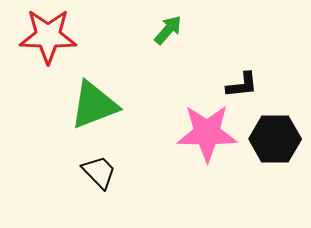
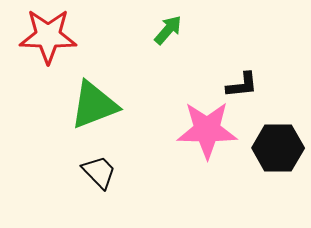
pink star: moved 3 px up
black hexagon: moved 3 px right, 9 px down
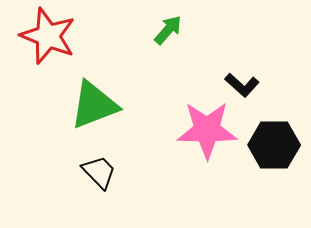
red star: rotated 20 degrees clockwise
black L-shape: rotated 48 degrees clockwise
black hexagon: moved 4 px left, 3 px up
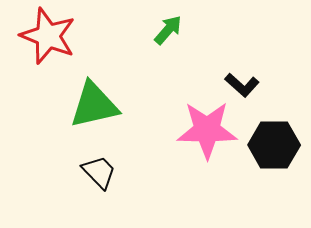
green triangle: rotated 8 degrees clockwise
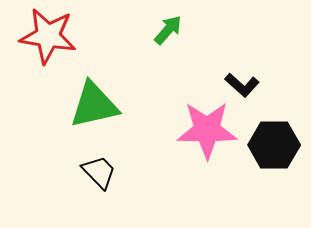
red star: rotated 12 degrees counterclockwise
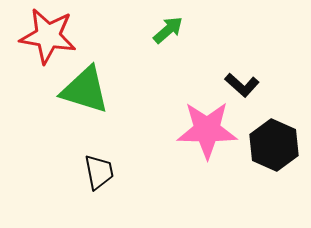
green arrow: rotated 8 degrees clockwise
green triangle: moved 9 px left, 15 px up; rotated 30 degrees clockwise
black hexagon: rotated 24 degrees clockwise
black trapezoid: rotated 33 degrees clockwise
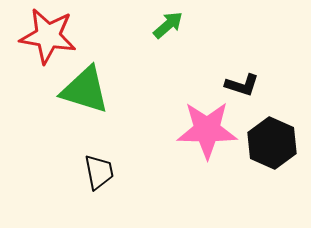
green arrow: moved 5 px up
black L-shape: rotated 24 degrees counterclockwise
black hexagon: moved 2 px left, 2 px up
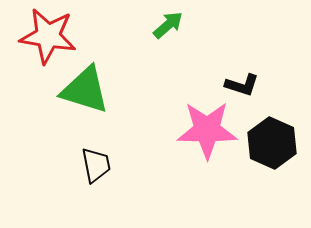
black trapezoid: moved 3 px left, 7 px up
